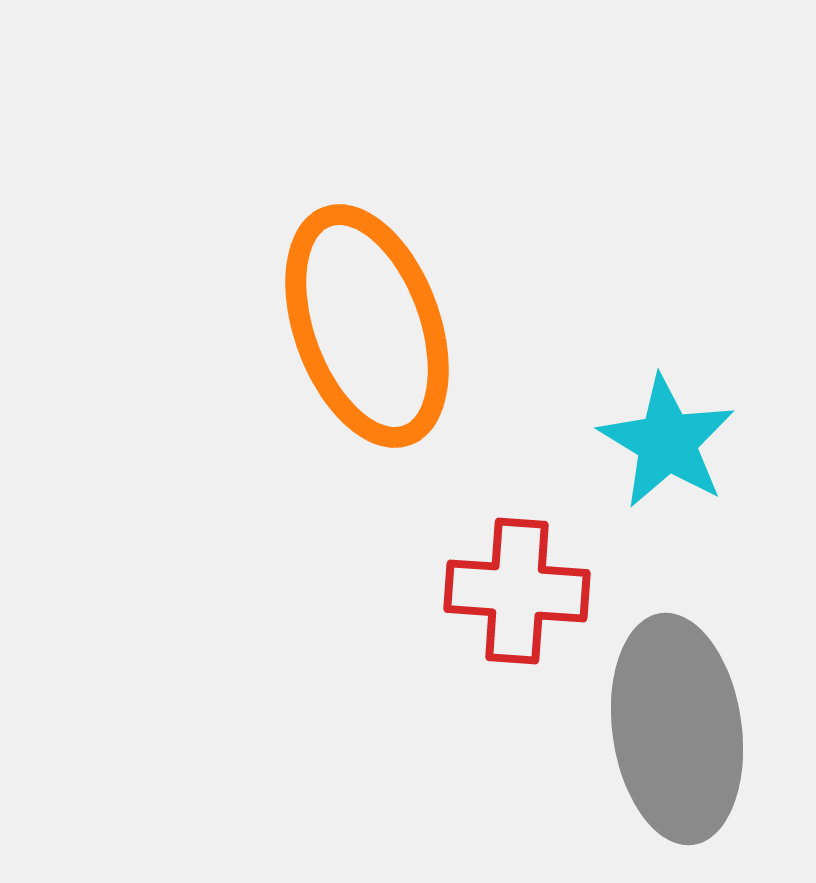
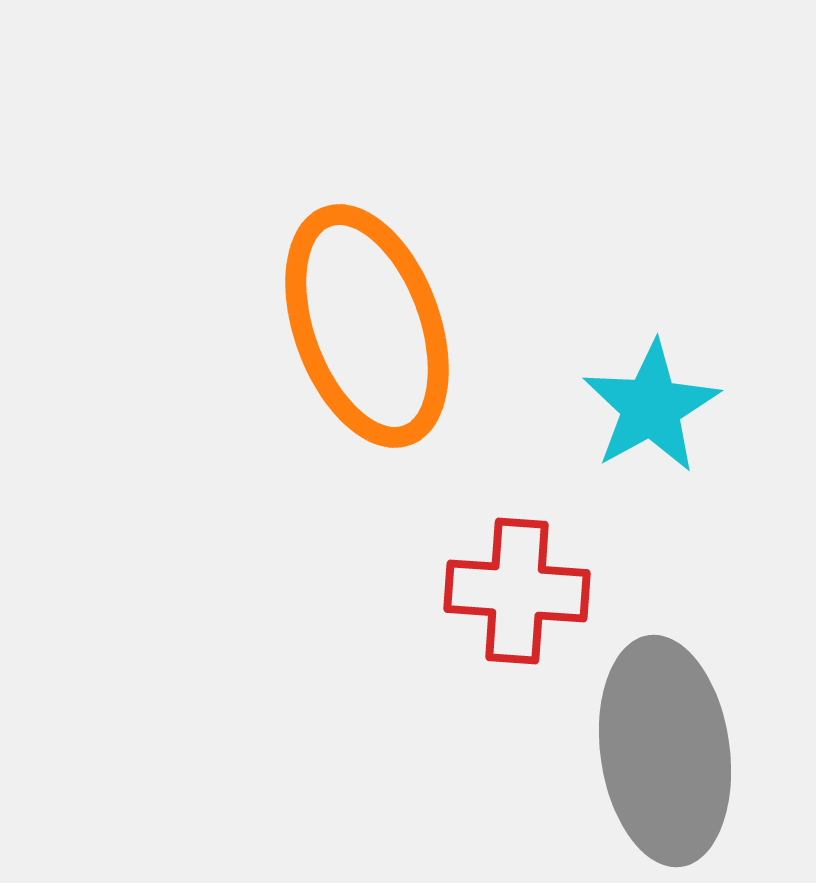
cyan star: moved 16 px left, 35 px up; rotated 12 degrees clockwise
gray ellipse: moved 12 px left, 22 px down
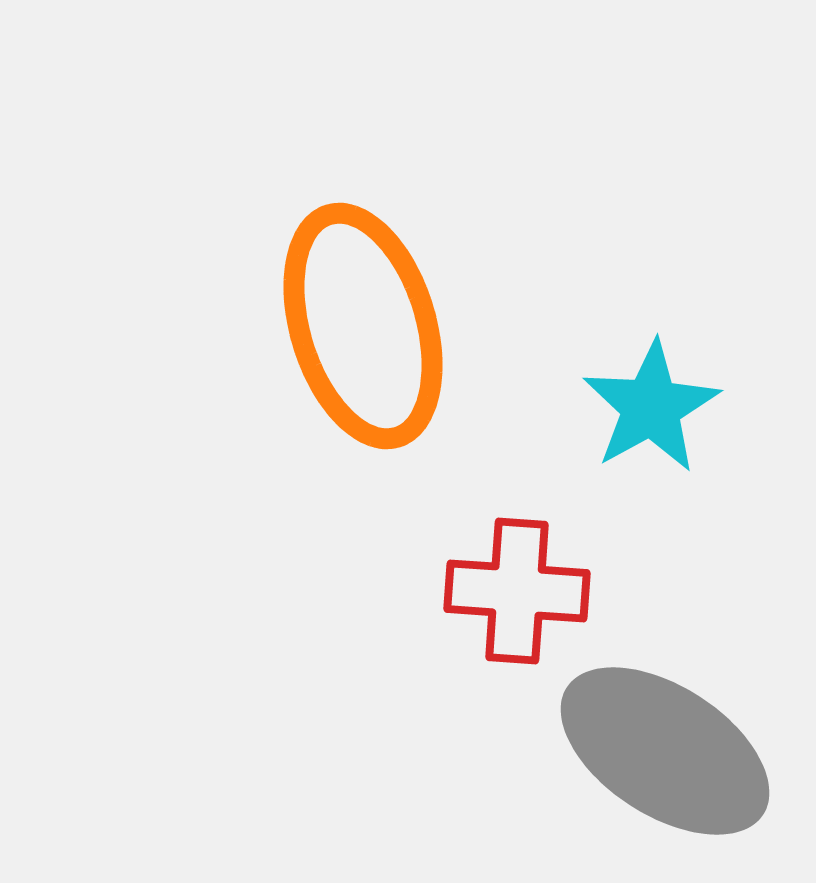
orange ellipse: moved 4 px left; rotated 3 degrees clockwise
gray ellipse: rotated 49 degrees counterclockwise
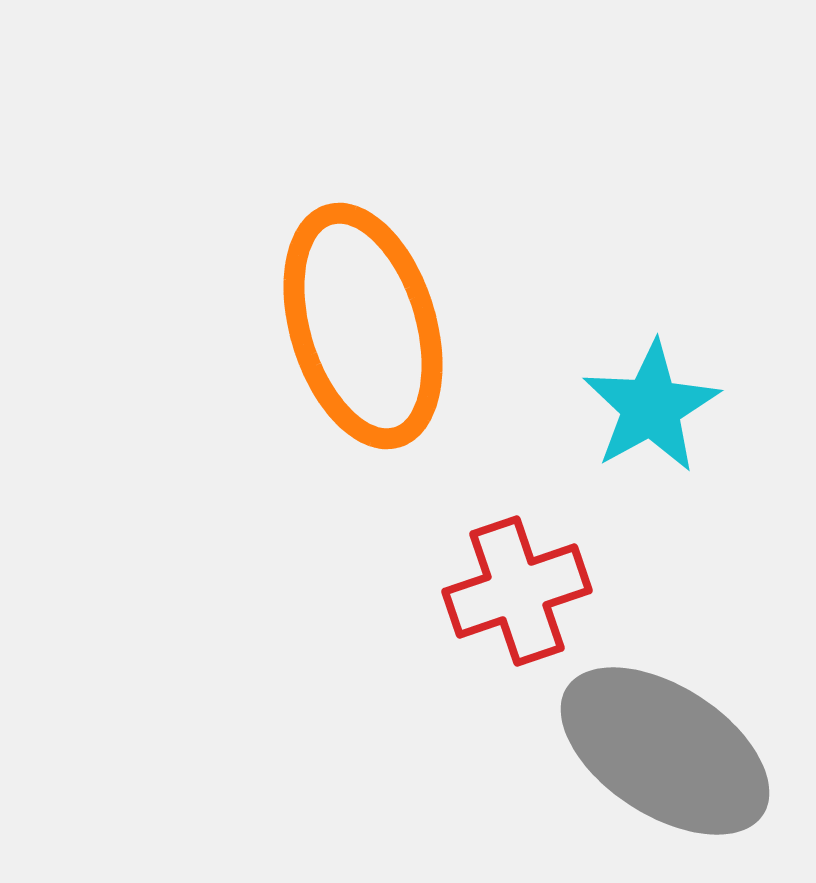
red cross: rotated 23 degrees counterclockwise
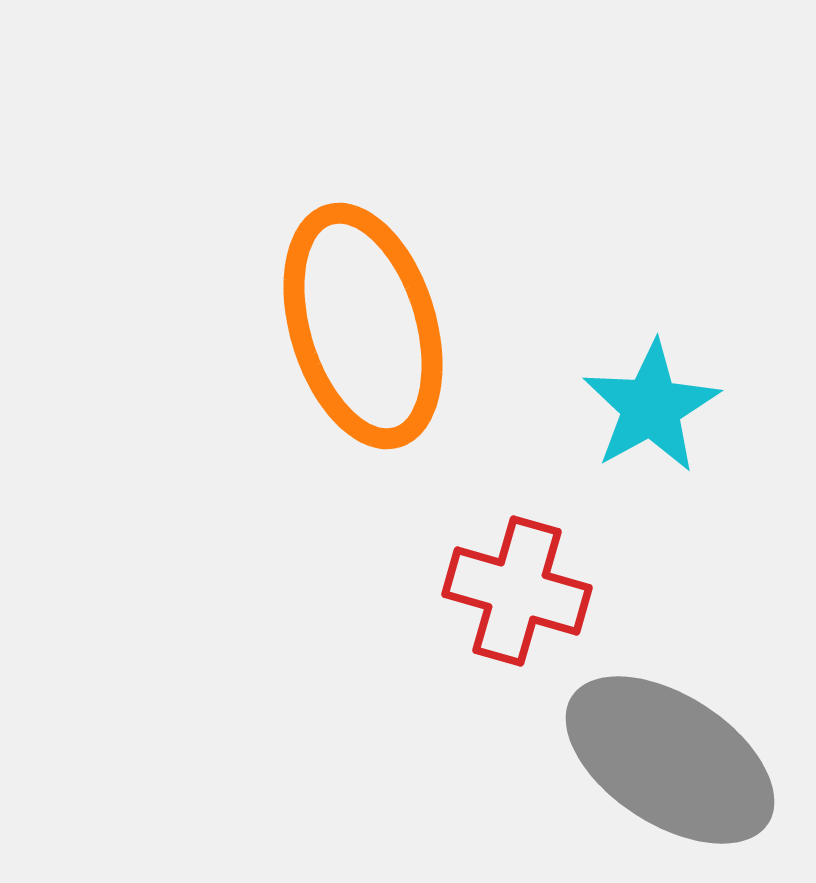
red cross: rotated 35 degrees clockwise
gray ellipse: moved 5 px right, 9 px down
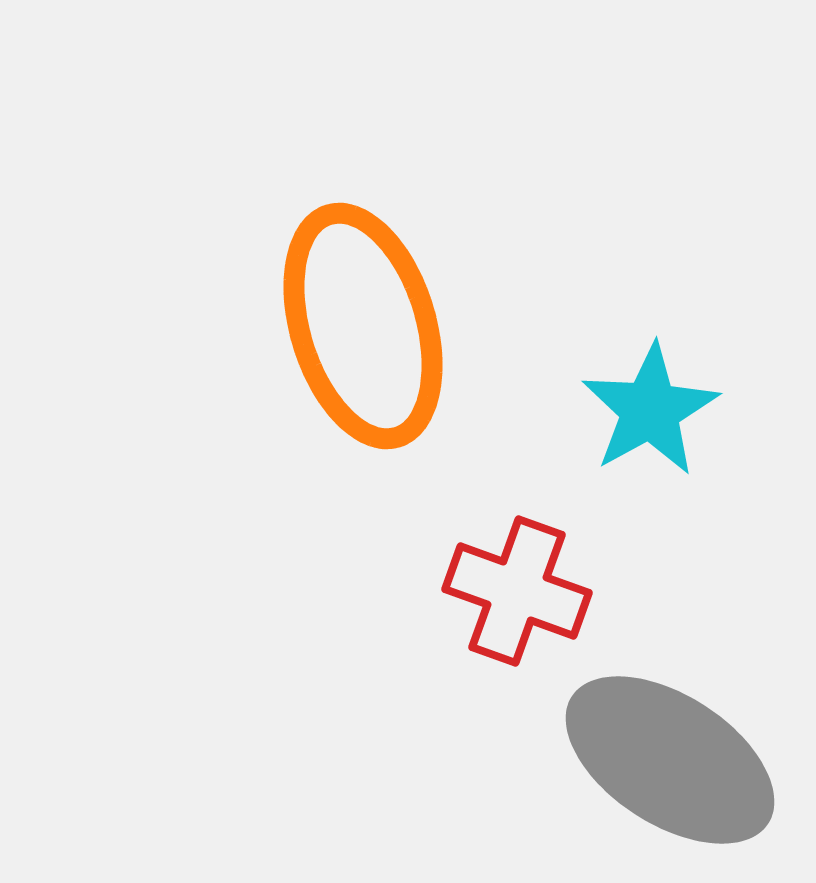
cyan star: moved 1 px left, 3 px down
red cross: rotated 4 degrees clockwise
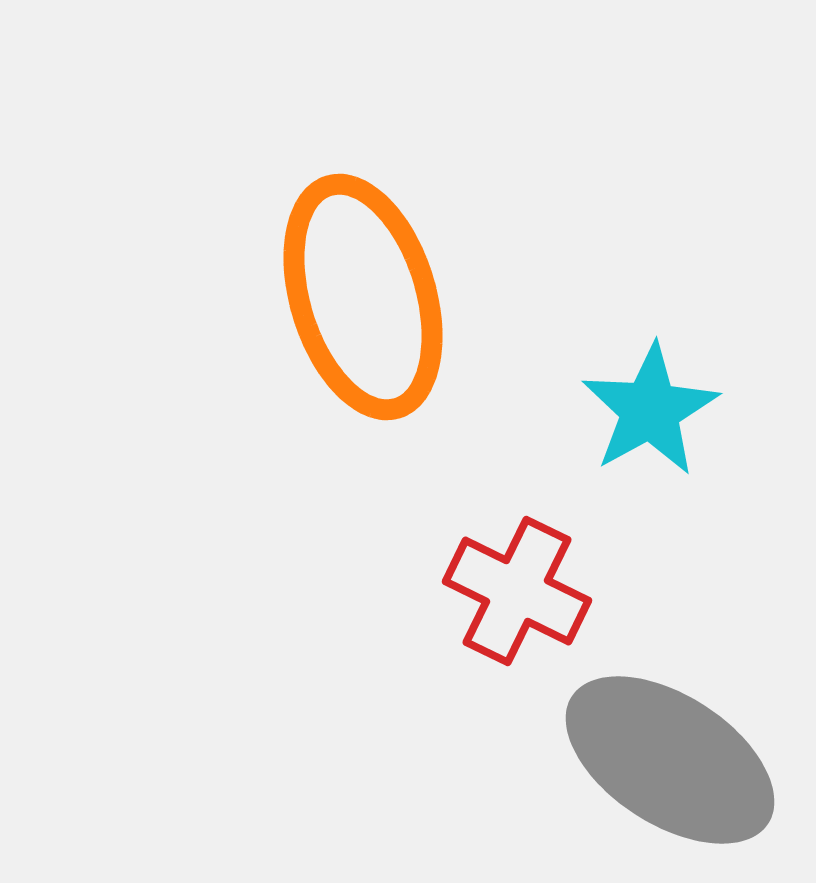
orange ellipse: moved 29 px up
red cross: rotated 6 degrees clockwise
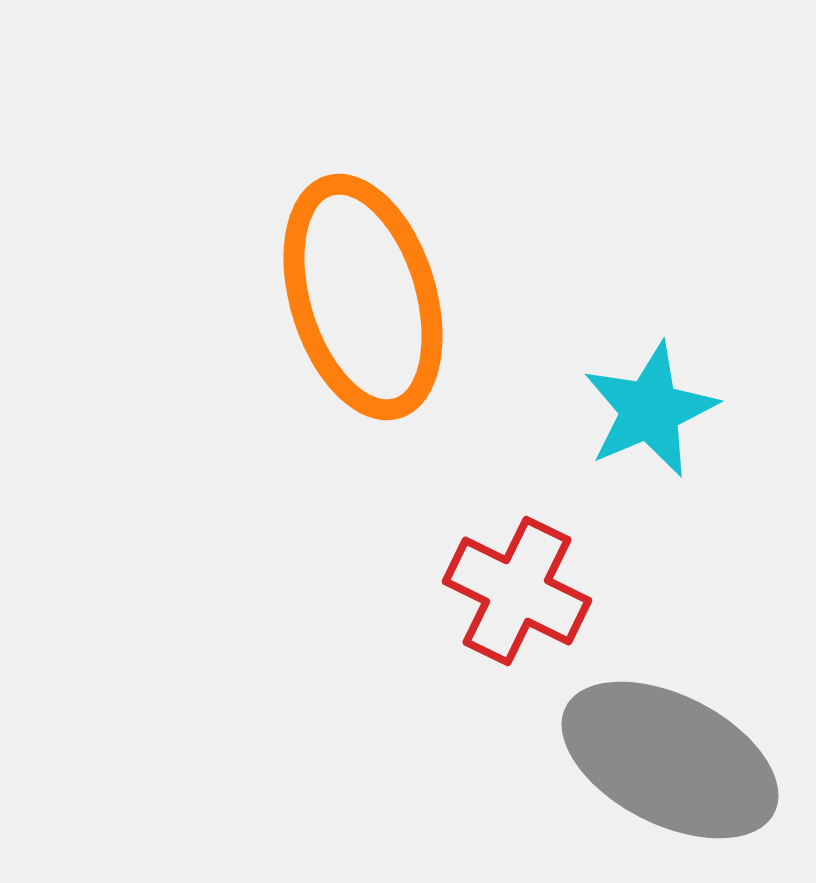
cyan star: rotated 6 degrees clockwise
gray ellipse: rotated 6 degrees counterclockwise
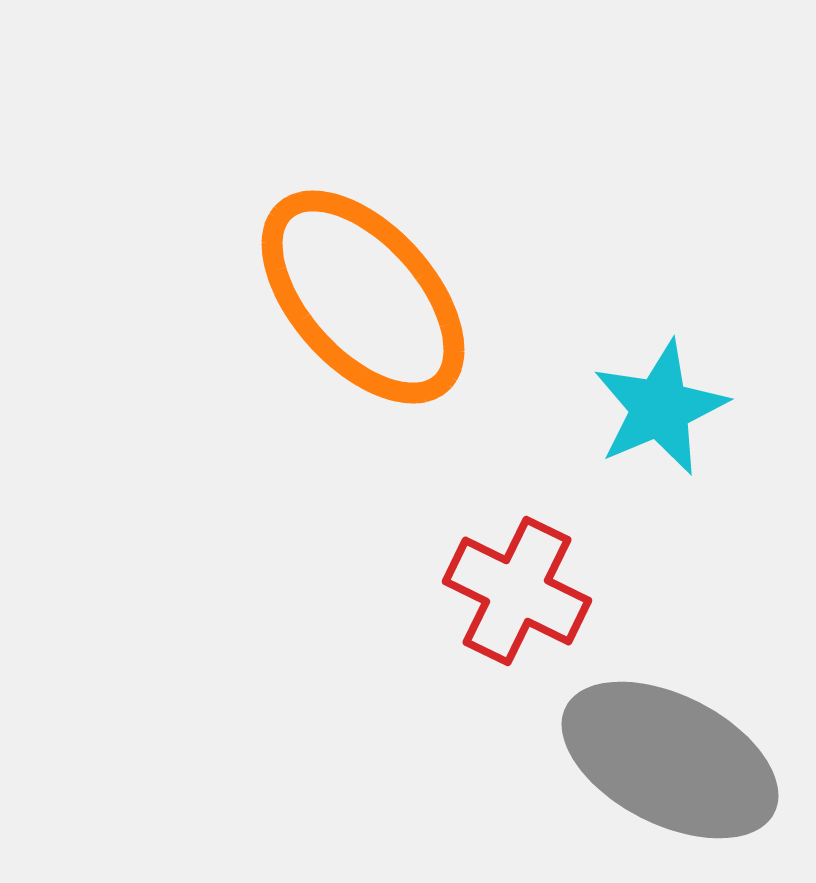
orange ellipse: rotated 25 degrees counterclockwise
cyan star: moved 10 px right, 2 px up
